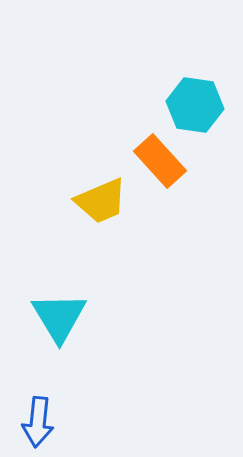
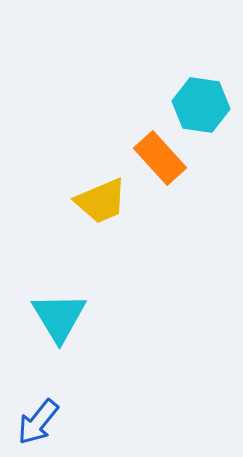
cyan hexagon: moved 6 px right
orange rectangle: moved 3 px up
blue arrow: rotated 33 degrees clockwise
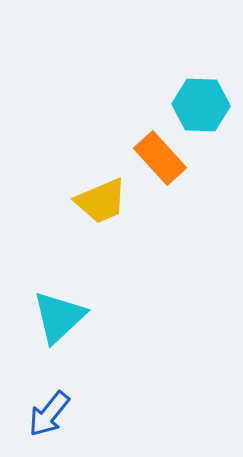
cyan hexagon: rotated 6 degrees counterclockwise
cyan triangle: rotated 18 degrees clockwise
blue arrow: moved 11 px right, 8 px up
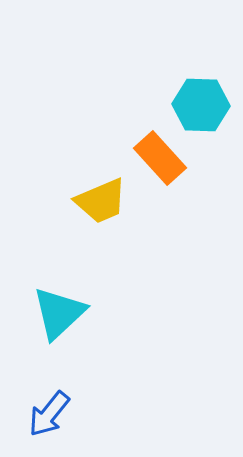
cyan triangle: moved 4 px up
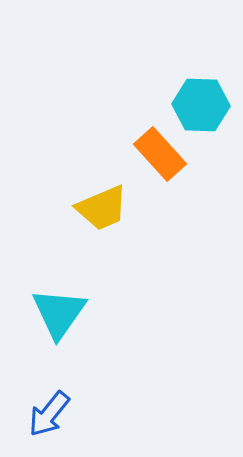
orange rectangle: moved 4 px up
yellow trapezoid: moved 1 px right, 7 px down
cyan triangle: rotated 12 degrees counterclockwise
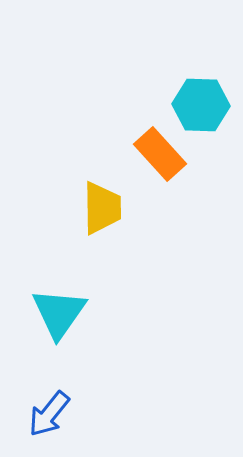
yellow trapezoid: rotated 68 degrees counterclockwise
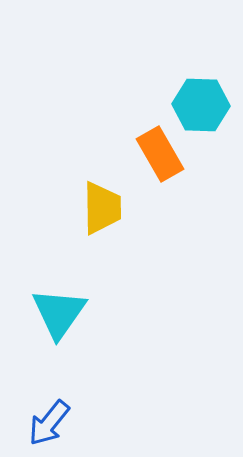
orange rectangle: rotated 12 degrees clockwise
blue arrow: moved 9 px down
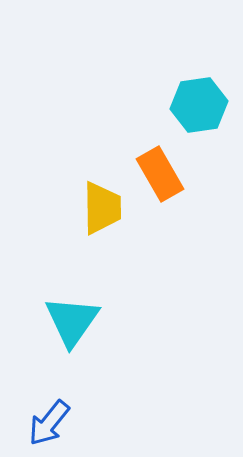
cyan hexagon: moved 2 px left; rotated 10 degrees counterclockwise
orange rectangle: moved 20 px down
cyan triangle: moved 13 px right, 8 px down
